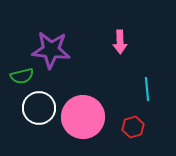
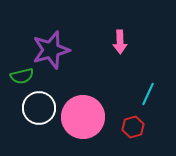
purple star: rotated 21 degrees counterclockwise
cyan line: moved 1 px right, 5 px down; rotated 30 degrees clockwise
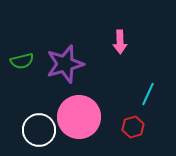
purple star: moved 14 px right, 14 px down
green semicircle: moved 15 px up
white circle: moved 22 px down
pink circle: moved 4 px left
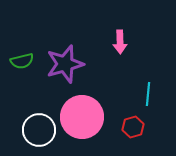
cyan line: rotated 20 degrees counterclockwise
pink circle: moved 3 px right
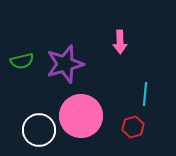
cyan line: moved 3 px left
pink circle: moved 1 px left, 1 px up
